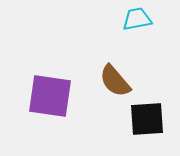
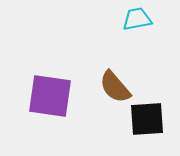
brown semicircle: moved 6 px down
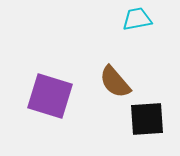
brown semicircle: moved 5 px up
purple square: rotated 9 degrees clockwise
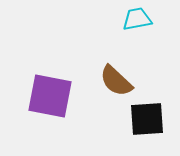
brown semicircle: moved 1 px right, 1 px up; rotated 6 degrees counterclockwise
purple square: rotated 6 degrees counterclockwise
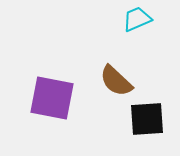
cyan trapezoid: rotated 12 degrees counterclockwise
purple square: moved 2 px right, 2 px down
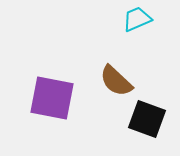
black square: rotated 24 degrees clockwise
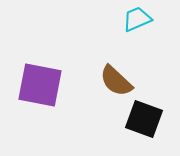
purple square: moved 12 px left, 13 px up
black square: moved 3 px left
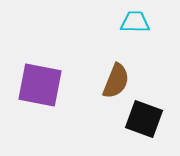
cyan trapezoid: moved 2 px left, 3 px down; rotated 24 degrees clockwise
brown semicircle: rotated 111 degrees counterclockwise
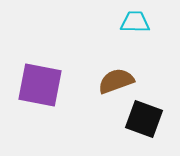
brown semicircle: rotated 132 degrees counterclockwise
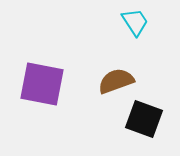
cyan trapezoid: rotated 56 degrees clockwise
purple square: moved 2 px right, 1 px up
